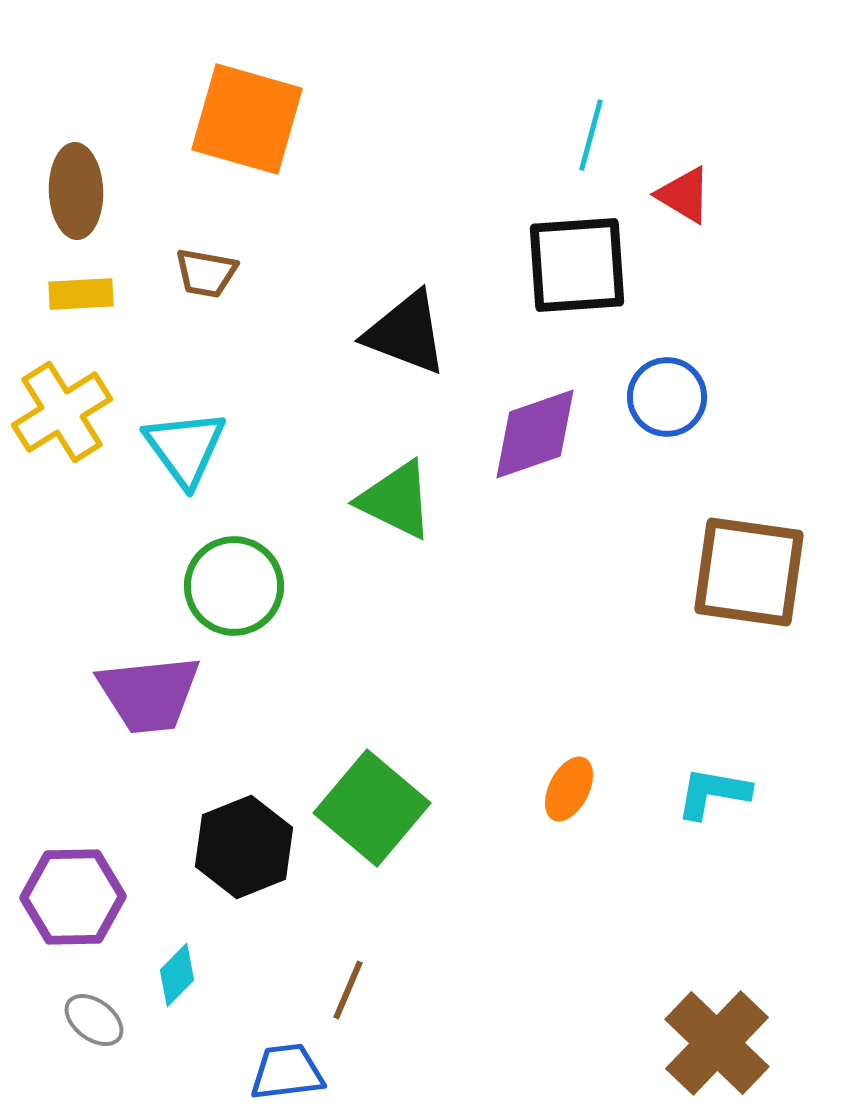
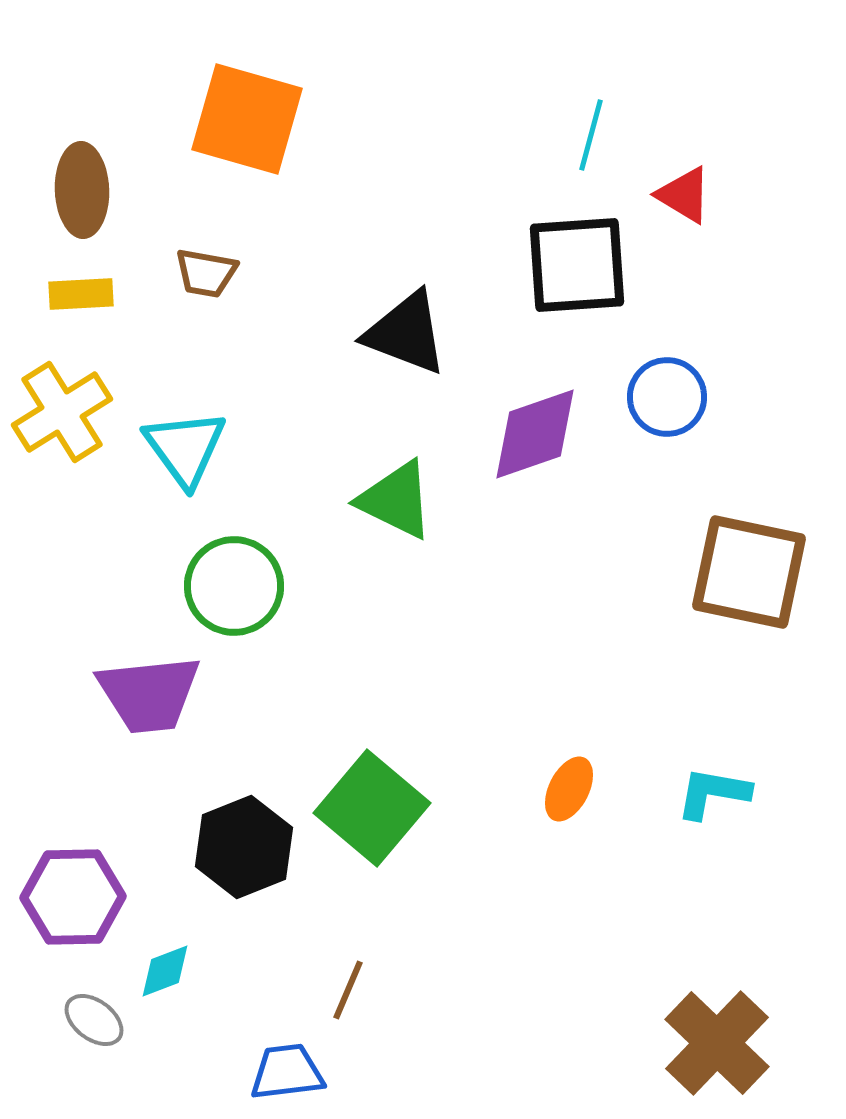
brown ellipse: moved 6 px right, 1 px up
brown square: rotated 4 degrees clockwise
cyan diamond: moved 12 px left, 4 px up; rotated 24 degrees clockwise
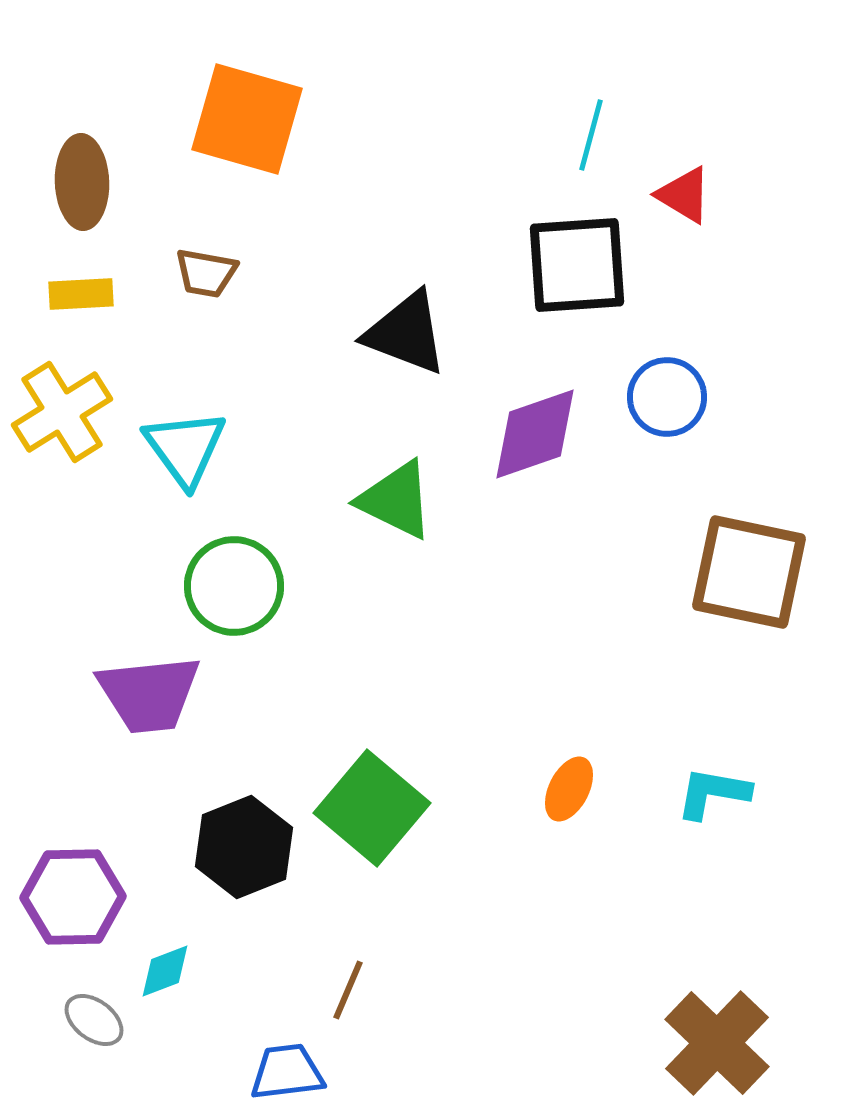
brown ellipse: moved 8 px up
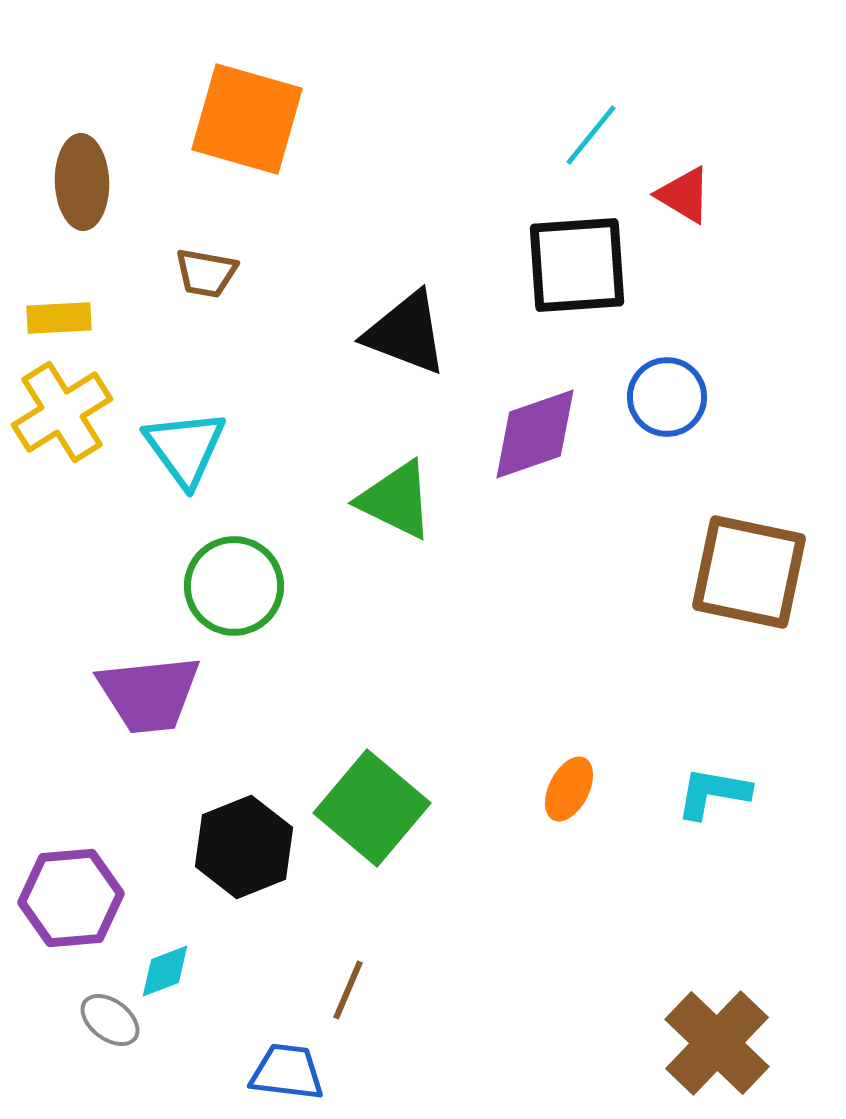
cyan line: rotated 24 degrees clockwise
yellow rectangle: moved 22 px left, 24 px down
purple hexagon: moved 2 px left, 1 px down; rotated 4 degrees counterclockwise
gray ellipse: moved 16 px right
blue trapezoid: rotated 14 degrees clockwise
